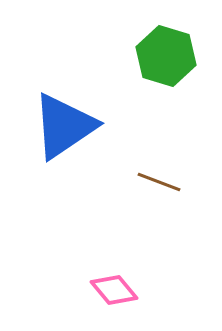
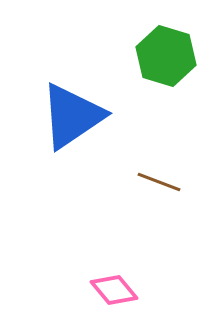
blue triangle: moved 8 px right, 10 px up
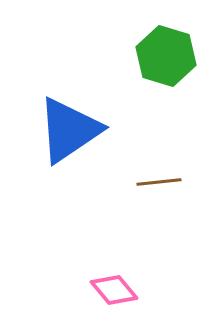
blue triangle: moved 3 px left, 14 px down
brown line: rotated 27 degrees counterclockwise
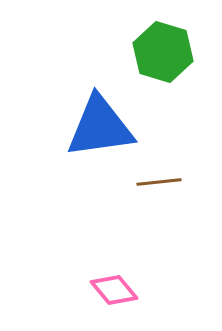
green hexagon: moved 3 px left, 4 px up
blue triangle: moved 31 px right, 3 px up; rotated 26 degrees clockwise
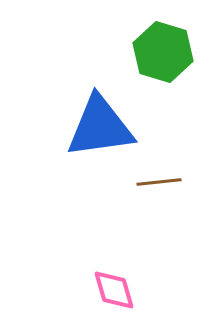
pink diamond: rotated 24 degrees clockwise
